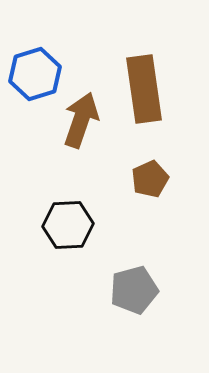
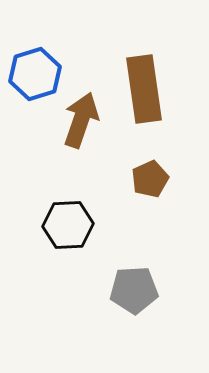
gray pentagon: rotated 12 degrees clockwise
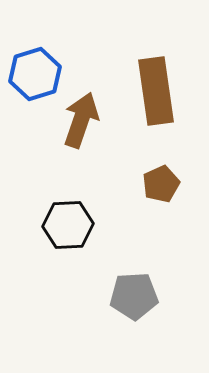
brown rectangle: moved 12 px right, 2 px down
brown pentagon: moved 11 px right, 5 px down
gray pentagon: moved 6 px down
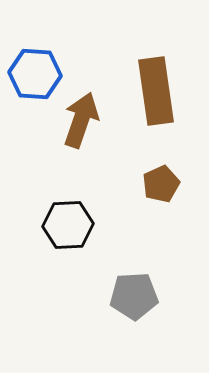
blue hexagon: rotated 21 degrees clockwise
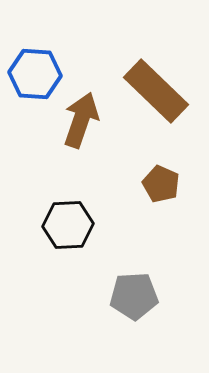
brown rectangle: rotated 38 degrees counterclockwise
brown pentagon: rotated 24 degrees counterclockwise
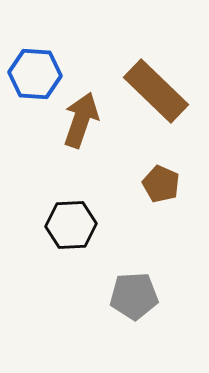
black hexagon: moved 3 px right
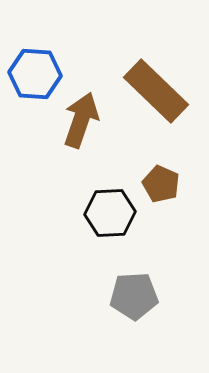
black hexagon: moved 39 px right, 12 px up
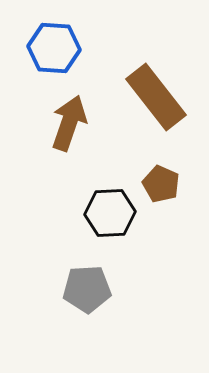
blue hexagon: moved 19 px right, 26 px up
brown rectangle: moved 6 px down; rotated 8 degrees clockwise
brown arrow: moved 12 px left, 3 px down
gray pentagon: moved 47 px left, 7 px up
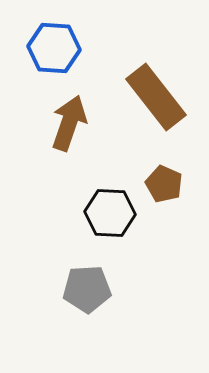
brown pentagon: moved 3 px right
black hexagon: rotated 6 degrees clockwise
